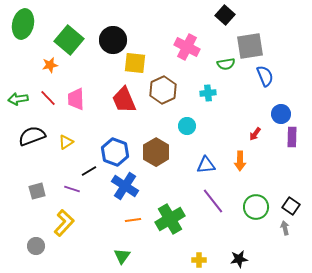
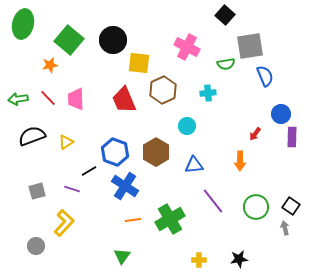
yellow square at (135, 63): moved 4 px right
blue triangle at (206, 165): moved 12 px left
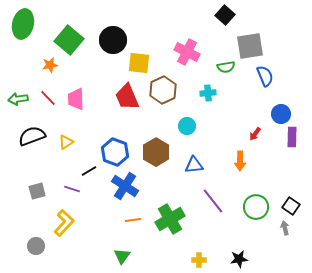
pink cross at (187, 47): moved 5 px down
green semicircle at (226, 64): moved 3 px down
red trapezoid at (124, 100): moved 3 px right, 3 px up
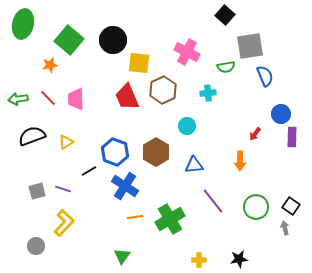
purple line at (72, 189): moved 9 px left
orange line at (133, 220): moved 2 px right, 3 px up
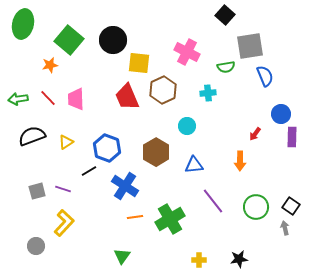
blue hexagon at (115, 152): moved 8 px left, 4 px up
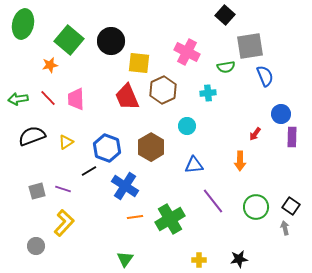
black circle at (113, 40): moved 2 px left, 1 px down
brown hexagon at (156, 152): moved 5 px left, 5 px up
green triangle at (122, 256): moved 3 px right, 3 px down
